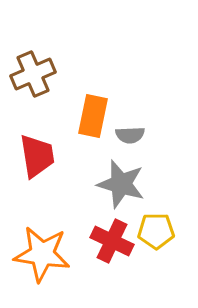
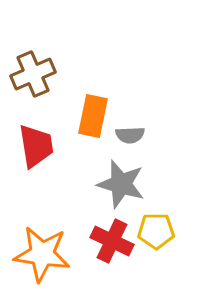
red trapezoid: moved 1 px left, 10 px up
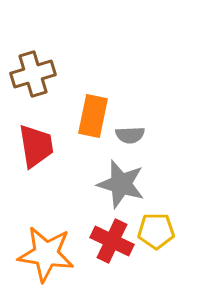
brown cross: rotated 6 degrees clockwise
orange star: moved 4 px right
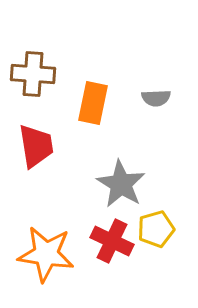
brown cross: rotated 21 degrees clockwise
orange rectangle: moved 13 px up
gray semicircle: moved 26 px right, 37 px up
gray star: rotated 15 degrees clockwise
yellow pentagon: moved 2 px up; rotated 15 degrees counterclockwise
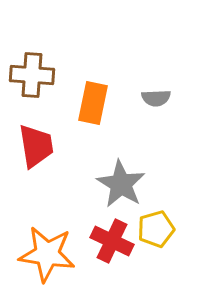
brown cross: moved 1 px left, 1 px down
orange star: moved 1 px right
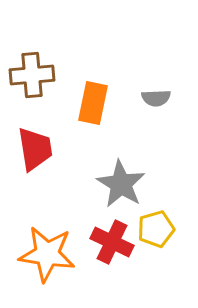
brown cross: rotated 9 degrees counterclockwise
red trapezoid: moved 1 px left, 3 px down
red cross: moved 1 px down
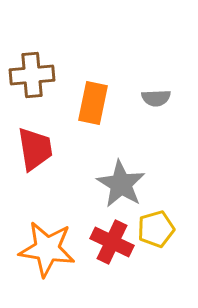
orange star: moved 5 px up
